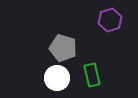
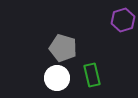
purple hexagon: moved 13 px right
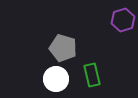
white circle: moved 1 px left, 1 px down
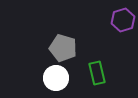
green rectangle: moved 5 px right, 2 px up
white circle: moved 1 px up
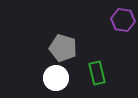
purple hexagon: rotated 25 degrees clockwise
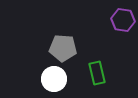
gray pentagon: rotated 12 degrees counterclockwise
white circle: moved 2 px left, 1 px down
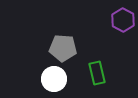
purple hexagon: rotated 20 degrees clockwise
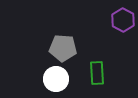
green rectangle: rotated 10 degrees clockwise
white circle: moved 2 px right
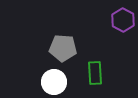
green rectangle: moved 2 px left
white circle: moved 2 px left, 3 px down
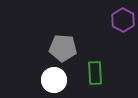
white circle: moved 2 px up
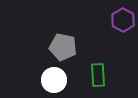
gray pentagon: moved 1 px up; rotated 8 degrees clockwise
green rectangle: moved 3 px right, 2 px down
